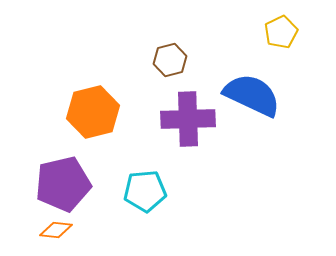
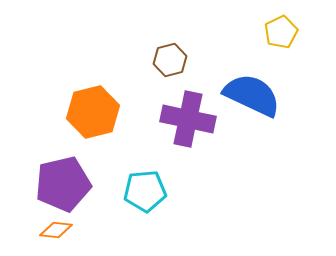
purple cross: rotated 14 degrees clockwise
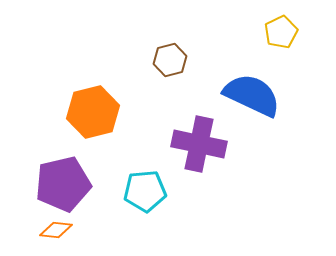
purple cross: moved 11 px right, 25 px down
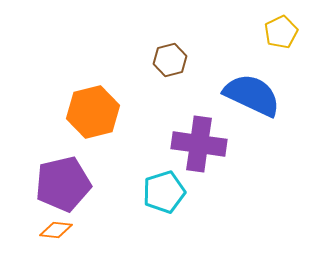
purple cross: rotated 4 degrees counterclockwise
cyan pentagon: moved 19 px right, 1 px down; rotated 12 degrees counterclockwise
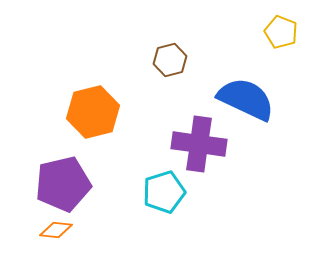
yellow pentagon: rotated 24 degrees counterclockwise
blue semicircle: moved 6 px left, 4 px down
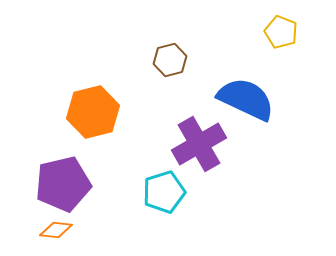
purple cross: rotated 38 degrees counterclockwise
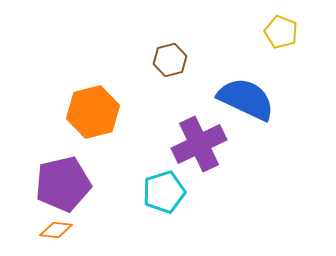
purple cross: rotated 4 degrees clockwise
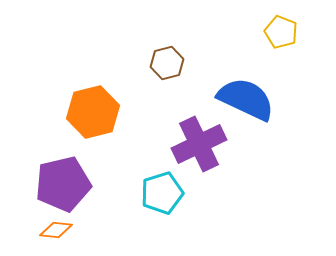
brown hexagon: moved 3 px left, 3 px down
cyan pentagon: moved 2 px left, 1 px down
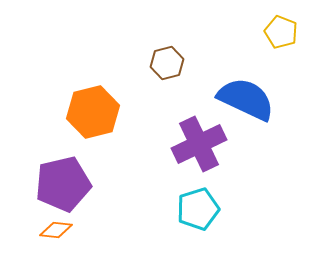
cyan pentagon: moved 36 px right, 16 px down
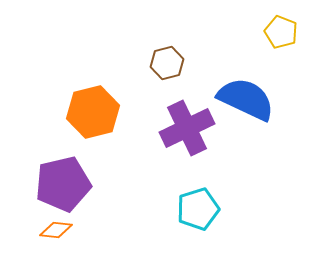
purple cross: moved 12 px left, 16 px up
